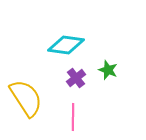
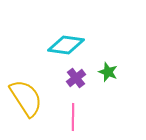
green star: moved 2 px down
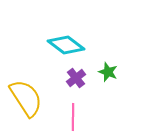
cyan diamond: rotated 30 degrees clockwise
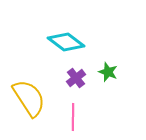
cyan diamond: moved 3 px up
yellow semicircle: moved 3 px right
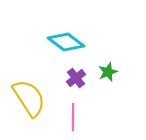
green star: rotated 30 degrees clockwise
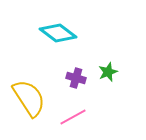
cyan diamond: moved 8 px left, 9 px up
purple cross: rotated 36 degrees counterclockwise
pink line: rotated 60 degrees clockwise
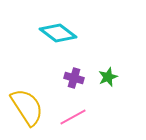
green star: moved 5 px down
purple cross: moved 2 px left
yellow semicircle: moved 2 px left, 9 px down
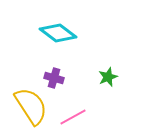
purple cross: moved 20 px left
yellow semicircle: moved 4 px right, 1 px up
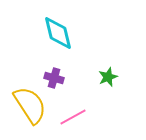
cyan diamond: rotated 39 degrees clockwise
yellow semicircle: moved 1 px left, 1 px up
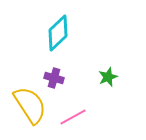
cyan diamond: rotated 60 degrees clockwise
